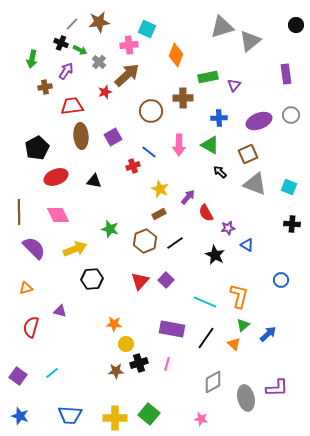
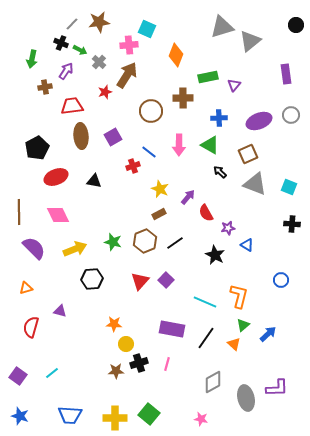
brown arrow at (127, 75): rotated 16 degrees counterclockwise
green star at (110, 229): moved 3 px right, 13 px down
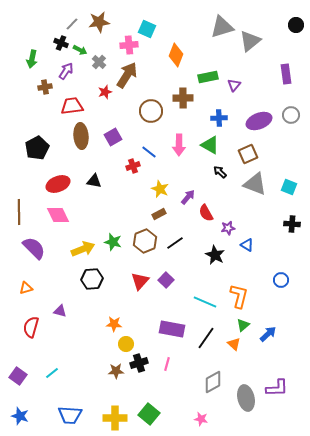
red ellipse at (56, 177): moved 2 px right, 7 px down
yellow arrow at (75, 249): moved 8 px right
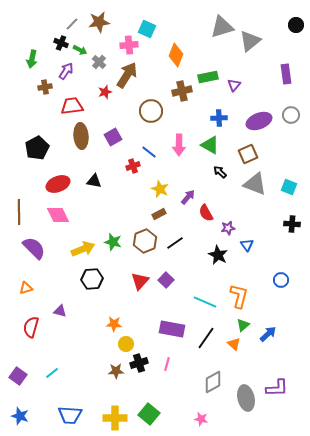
brown cross at (183, 98): moved 1 px left, 7 px up; rotated 12 degrees counterclockwise
blue triangle at (247, 245): rotated 24 degrees clockwise
black star at (215, 255): moved 3 px right
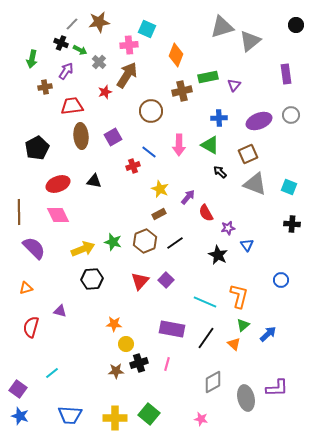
purple square at (18, 376): moved 13 px down
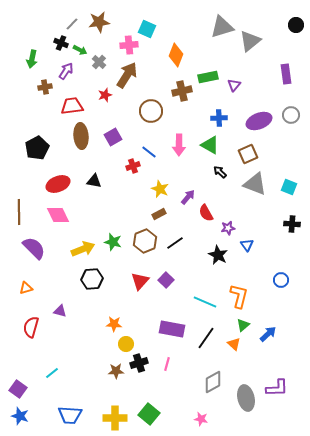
red star at (105, 92): moved 3 px down
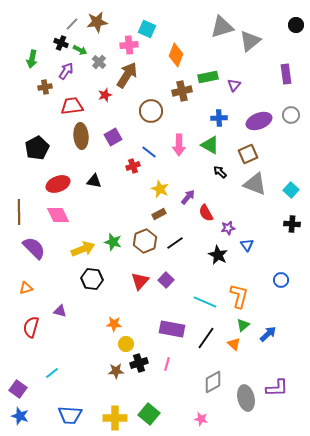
brown star at (99, 22): moved 2 px left
cyan square at (289, 187): moved 2 px right, 3 px down; rotated 21 degrees clockwise
black hexagon at (92, 279): rotated 10 degrees clockwise
